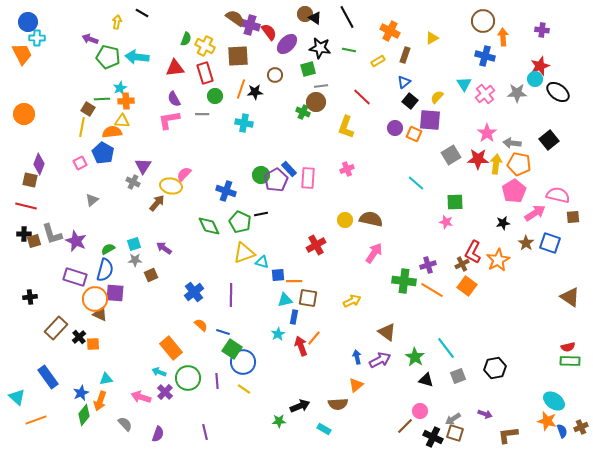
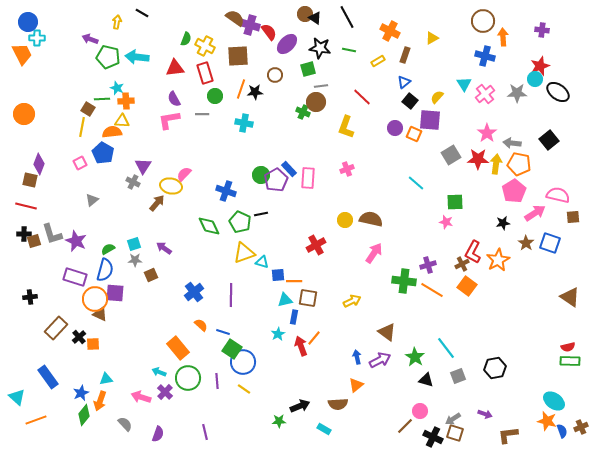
cyan star at (120, 88): moved 3 px left; rotated 24 degrees counterclockwise
orange rectangle at (171, 348): moved 7 px right
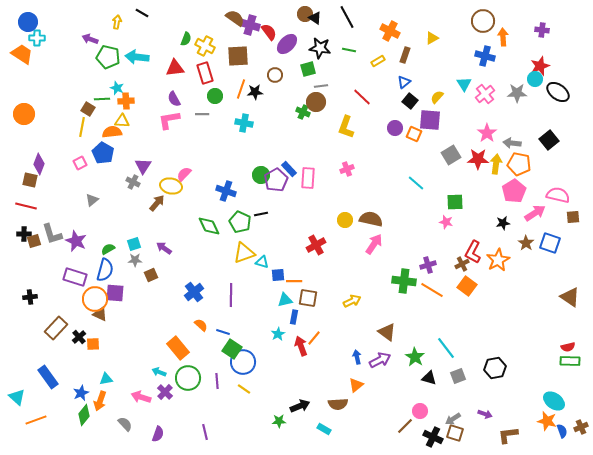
orange trapezoid at (22, 54): rotated 30 degrees counterclockwise
pink arrow at (374, 253): moved 9 px up
black triangle at (426, 380): moved 3 px right, 2 px up
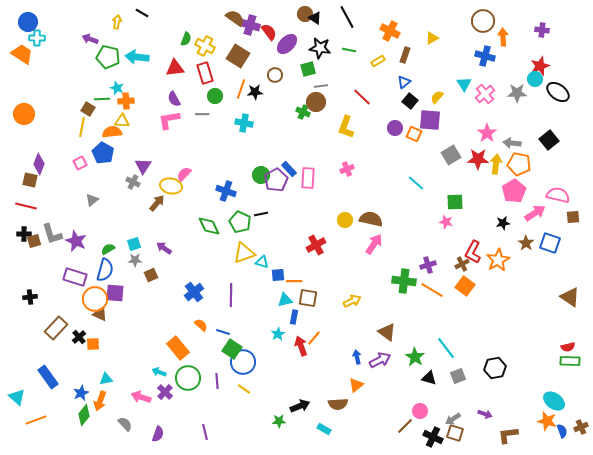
brown square at (238, 56): rotated 35 degrees clockwise
orange square at (467, 286): moved 2 px left
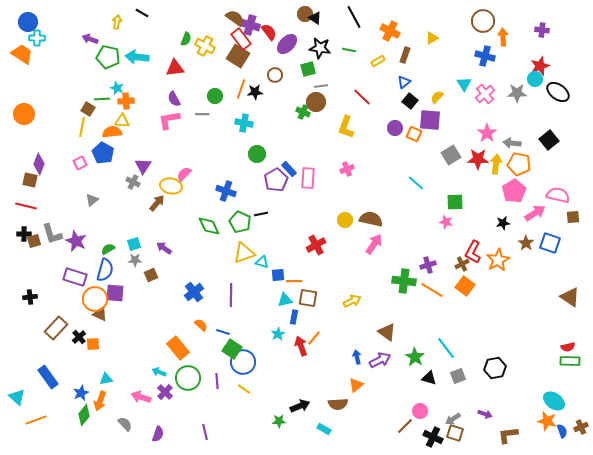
black line at (347, 17): moved 7 px right
red rectangle at (205, 73): moved 36 px right, 34 px up; rotated 20 degrees counterclockwise
green circle at (261, 175): moved 4 px left, 21 px up
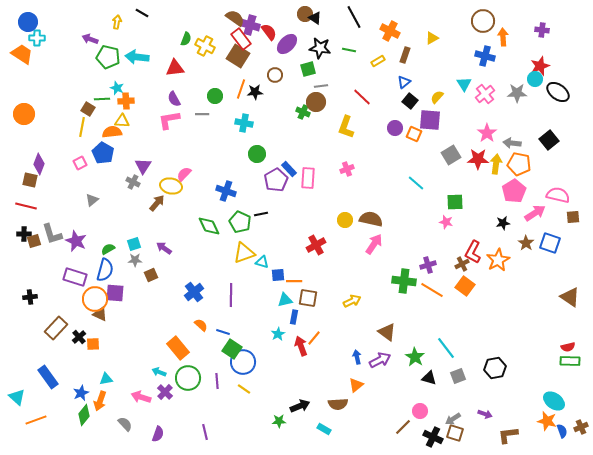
brown line at (405, 426): moved 2 px left, 1 px down
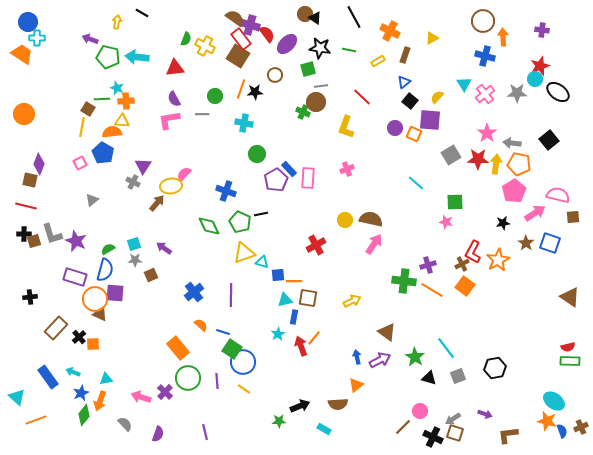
red semicircle at (269, 32): moved 2 px left, 2 px down
yellow ellipse at (171, 186): rotated 20 degrees counterclockwise
cyan arrow at (159, 372): moved 86 px left
